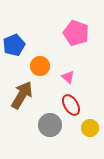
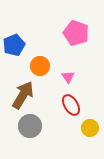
pink triangle: rotated 16 degrees clockwise
brown arrow: moved 1 px right
gray circle: moved 20 px left, 1 px down
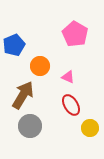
pink pentagon: moved 1 px left, 1 px down; rotated 10 degrees clockwise
pink triangle: rotated 32 degrees counterclockwise
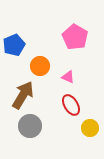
pink pentagon: moved 3 px down
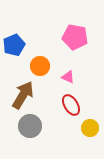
pink pentagon: rotated 20 degrees counterclockwise
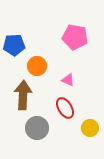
blue pentagon: rotated 20 degrees clockwise
orange circle: moved 3 px left
pink triangle: moved 3 px down
brown arrow: rotated 28 degrees counterclockwise
red ellipse: moved 6 px left, 3 px down
gray circle: moved 7 px right, 2 px down
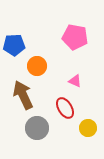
pink triangle: moved 7 px right, 1 px down
brown arrow: rotated 28 degrees counterclockwise
yellow circle: moved 2 px left
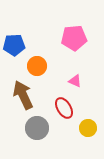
pink pentagon: moved 1 px left, 1 px down; rotated 15 degrees counterclockwise
red ellipse: moved 1 px left
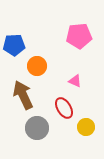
pink pentagon: moved 5 px right, 2 px up
yellow circle: moved 2 px left, 1 px up
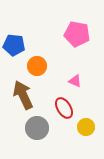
pink pentagon: moved 2 px left, 2 px up; rotated 15 degrees clockwise
blue pentagon: rotated 10 degrees clockwise
